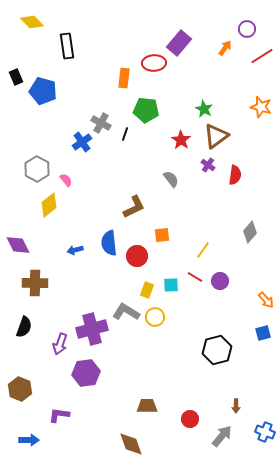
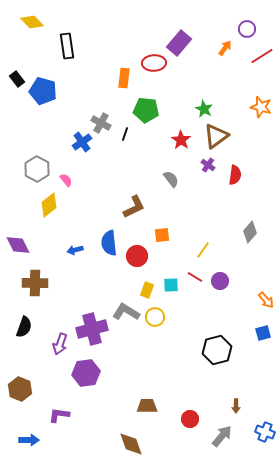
black rectangle at (16, 77): moved 1 px right, 2 px down; rotated 14 degrees counterclockwise
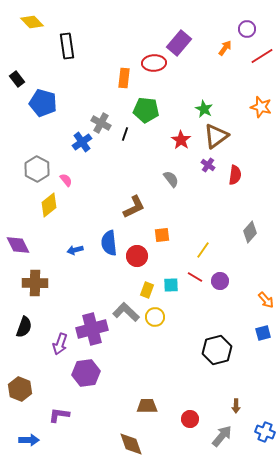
blue pentagon at (43, 91): moved 12 px down
gray L-shape at (126, 312): rotated 12 degrees clockwise
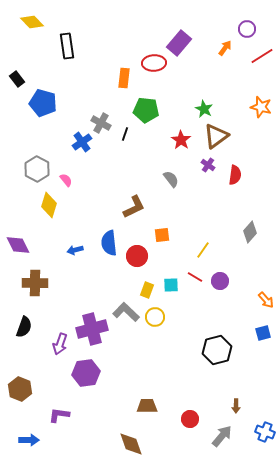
yellow diamond at (49, 205): rotated 35 degrees counterclockwise
